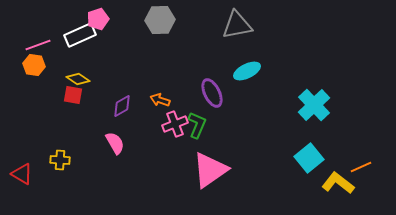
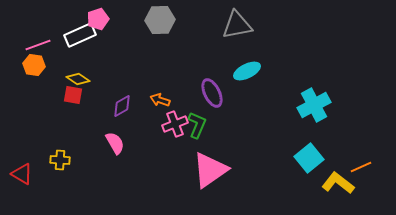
cyan cross: rotated 16 degrees clockwise
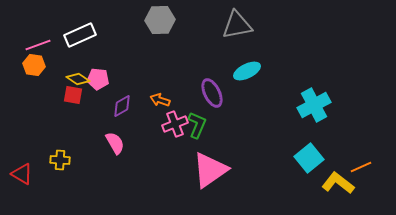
pink pentagon: moved 60 px down; rotated 25 degrees clockwise
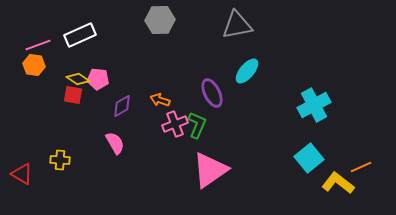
cyan ellipse: rotated 24 degrees counterclockwise
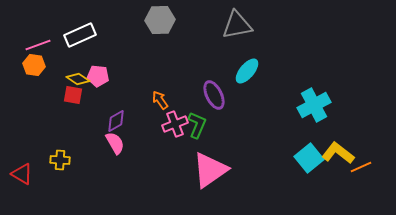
pink pentagon: moved 3 px up
purple ellipse: moved 2 px right, 2 px down
orange arrow: rotated 36 degrees clockwise
purple diamond: moved 6 px left, 15 px down
yellow L-shape: moved 30 px up
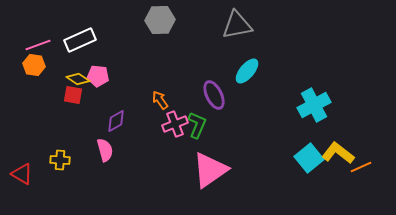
white rectangle: moved 5 px down
pink semicircle: moved 10 px left, 7 px down; rotated 15 degrees clockwise
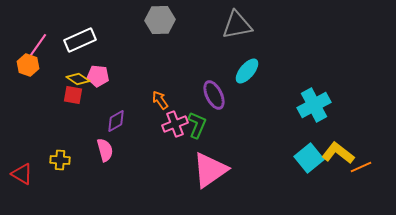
pink line: rotated 35 degrees counterclockwise
orange hexagon: moved 6 px left; rotated 10 degrees clockwise
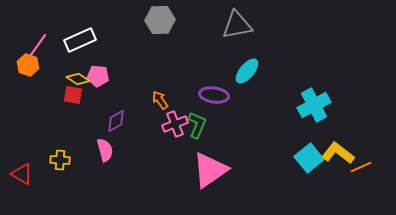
purple ellipse: rotated 56 degrees counterclockwise
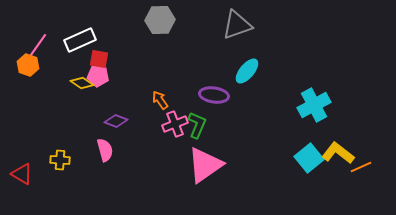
gray triangle: rotated 8 degrees counterclockwise
yellow diamond: moved 4 px right, 4 px down
red square: moved 26 px right, 36 px up
purple diamond: rotated 50 degrees clockwise
pink triangle: moved 5 px left, 5 px up
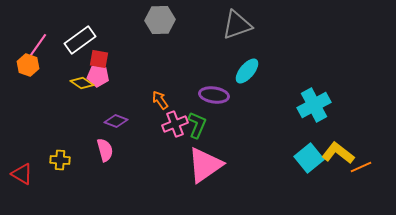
white rectangle: rotated 12 degrees counterclockwise
